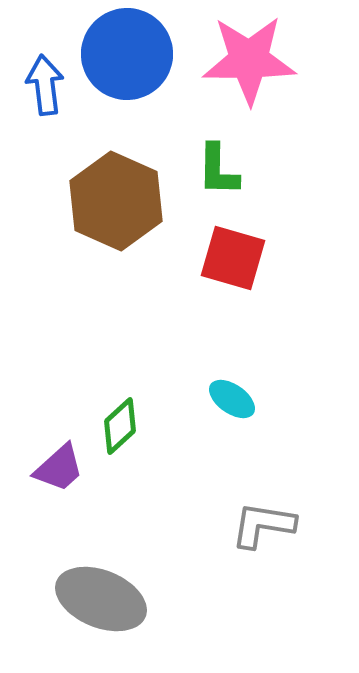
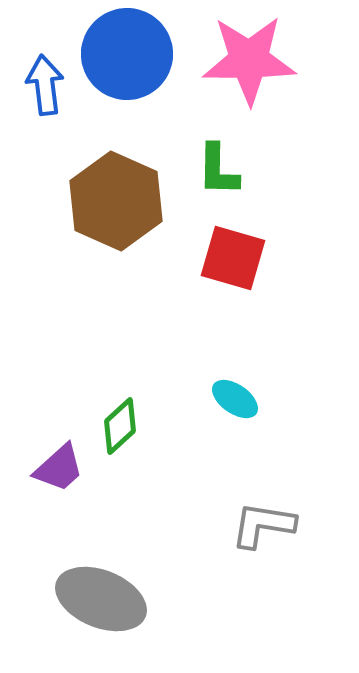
cyan ellipse: moved 3 px right
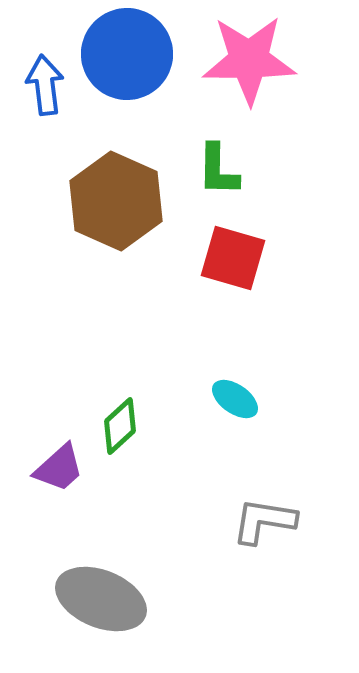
gray L-shape: moved 1 px right, 4 px up
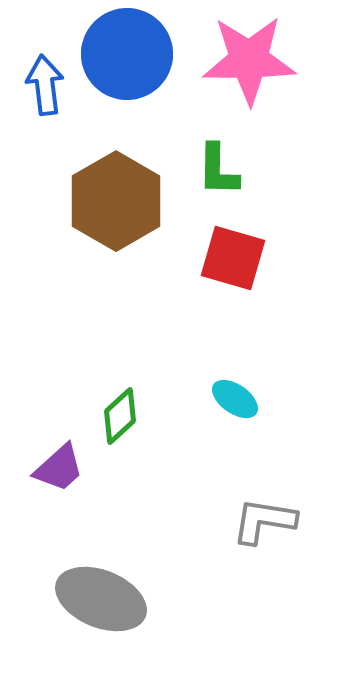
brown hexagon: rotated 6 degrees clockwise
green diamond: moved 10 px up
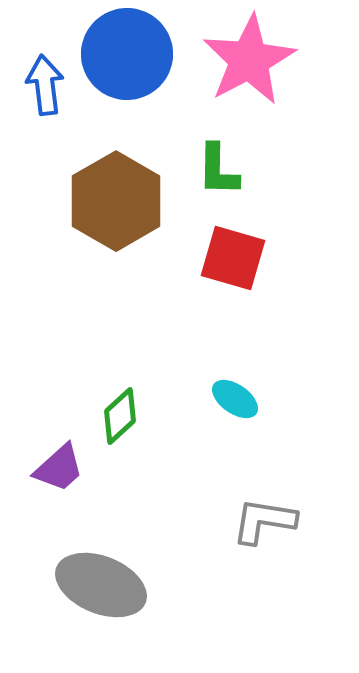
pink star: rotated 28 degrees counterclockwise
gray ellipse: moved 14 px up
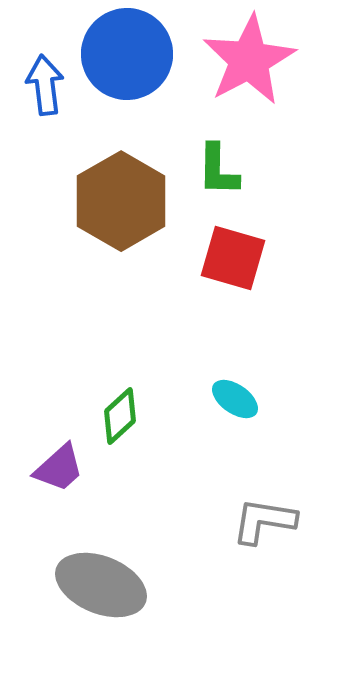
brown hexagon: moved 5 px right
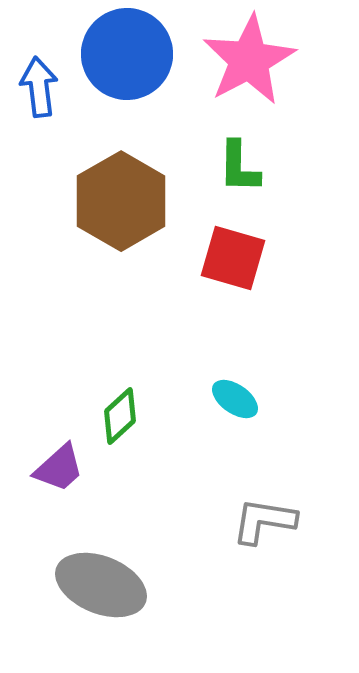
blue arrow: moved 6 px left, 2 px down
green L-shape: moved 21 px right, 3 px up
